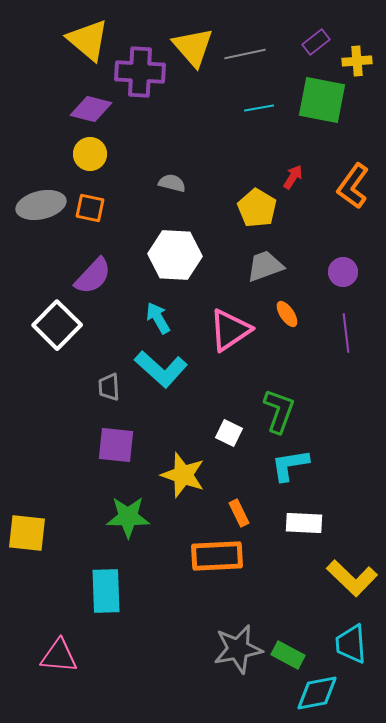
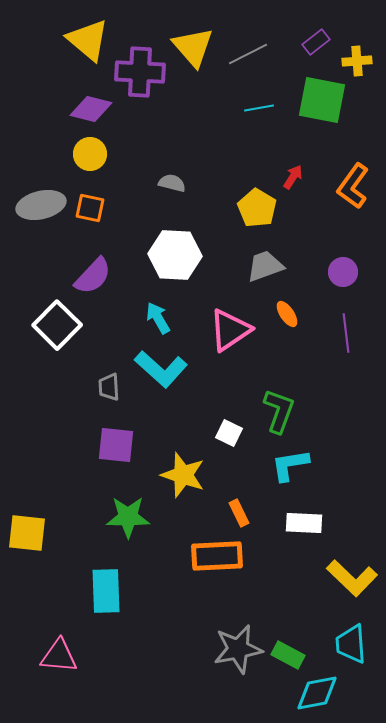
gray line at (245, 54): moved 3 px right; rotated 15 degrees counterclockwise
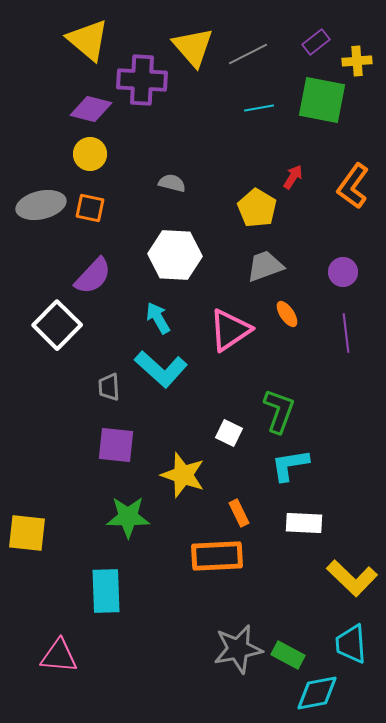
purple cross at (140, 72): moved 2 px right, 8 px down
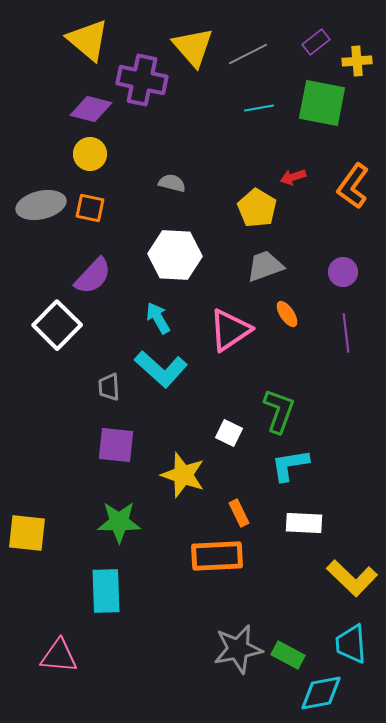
purple cross at (142, 80): rotated 9 degrees clockwise
green square at (322, 100): moved 3 px down
red arrow at (293, 177): rotated 140 degrees counterclockwise
green star at (128, 517): moved 9 px left, 5 px down
cyan diamond at (317, 693): moved 4 px right
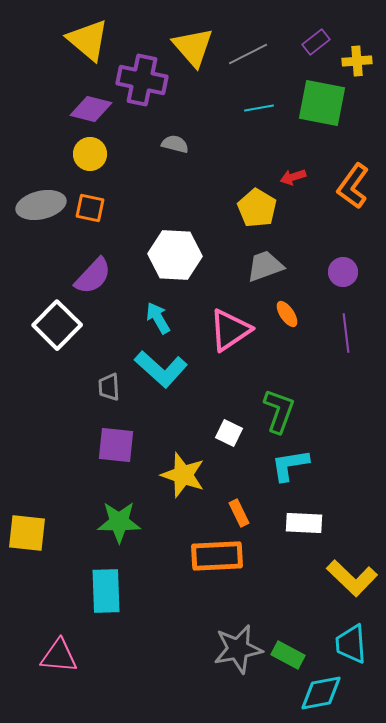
gray semicircle at (172, 183): moved 3 px right, 39 px up
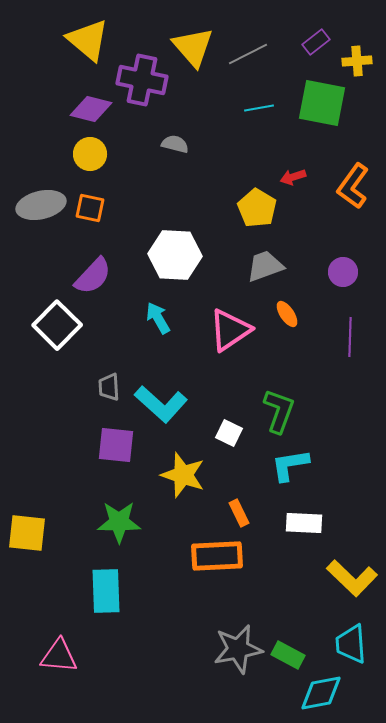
purple line at (346, 333): moved 4 px right, 4 px down; rotated 9 degrees clockwise
cyan L-shape at (161, 369): moved 35 px down
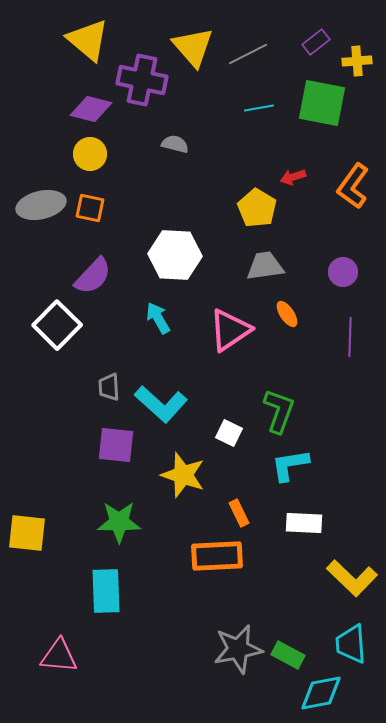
gray trapezoid at (265, 266): rotated 12 degrees clockwise
